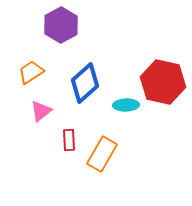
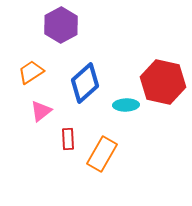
red rectangle: moved 1 px left, 1 px up
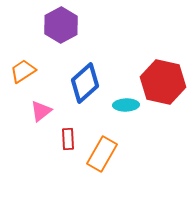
orange trapezoid: moved 8 px left, 1 px up
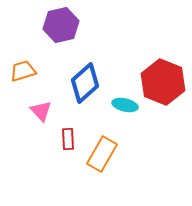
purple hexagon: rotated 16 degrees clockwise
orange trapezoid: rotated 16 degrees clockwise
red hexagon: rotated 9 degrees clockwise
cyan ellipse: moved 1 px left; rotated 15 degrees clockwise
pink triangle: rotated 35 degrees counterclockwise
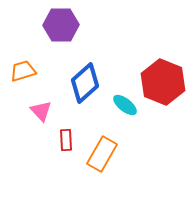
purple hexagon: rotated 12 degrees clockwise
cyan ellipse: rotated 25 degrees clockwise
red rectangle: moved 2 px left, 1 px down
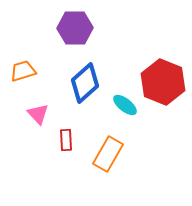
purple hexagon: moved 14 px right, 3 px down
pink triangle: moved 3 px left, 3 px down
orange rectangle: moved 6 px right
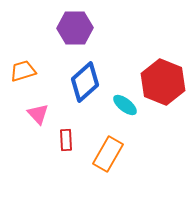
blue diamond: moved 1 px up
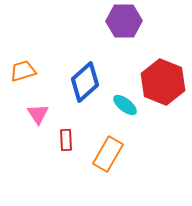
purple hexagon: moved 49 px right, 7 px up
pink triangle: rotated 10 degrees clockwise
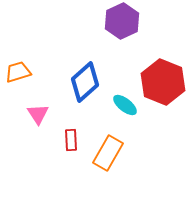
purple hexagon: moved 2 px left; rotated 24 degrees counterclockwise
orange trapezoid: moved 5 px left, 1 px down
red rectangle: moved 5 px right
orange rectangle: moved 1 px up
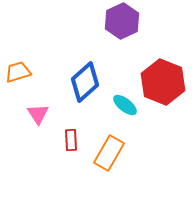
orange rectangle: moved 1 px right
